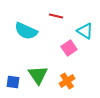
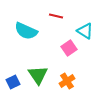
blue square: rotated 32 degrees counterclockwise
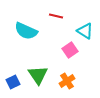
pink square: moved 1 px right, 2 px down
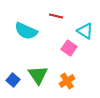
pink square: moved 1 px left, 2 px up; rotated 21 degrees counterclockwise
blue square: moved 2 px up; rotated 24 degrees counterclockwise
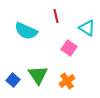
red line: rotated 64 degrees clockwise
cyan triangle: moved 2 px right, 3 px up
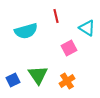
cyan semicircle: rotated 40 degrees counterclockwise
pink square: rotated 28 degrees clockwise
blue square: rotated 24 degrees clockwise
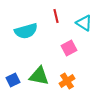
cyan triangle: moved 3 px left, 5 px up
green triangle: moved 1 px right, 1 px down; rotated 45 degrees counterclockwise
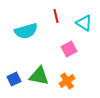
pink square: moved 1 px down
blue square: moved 1 px right, 1 px up
